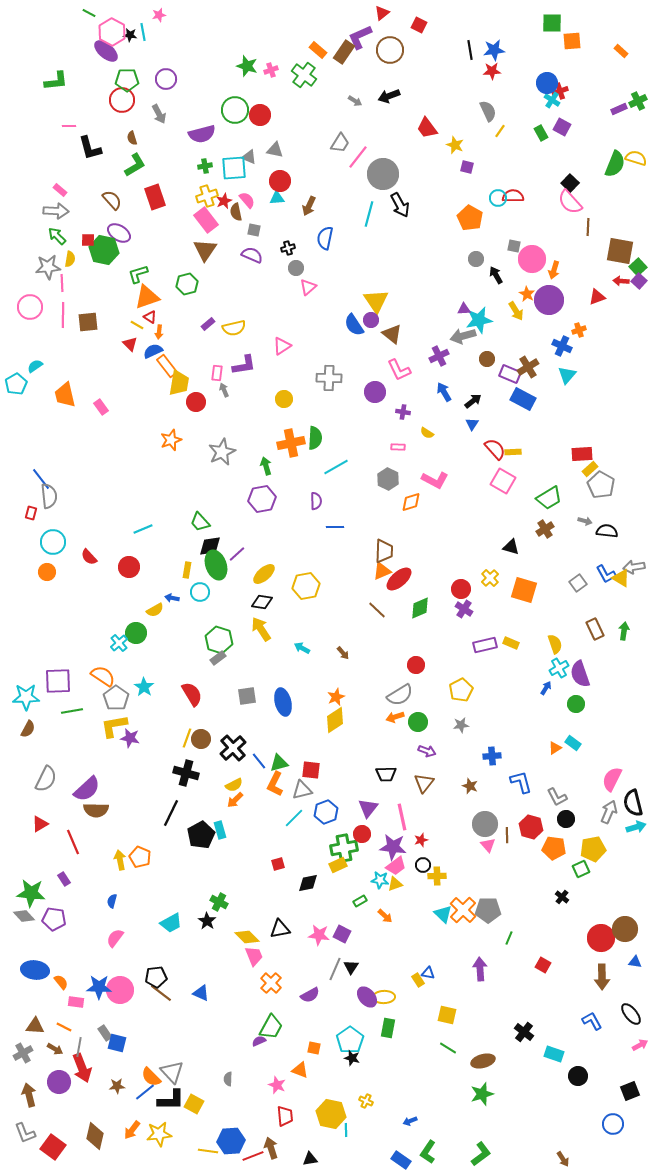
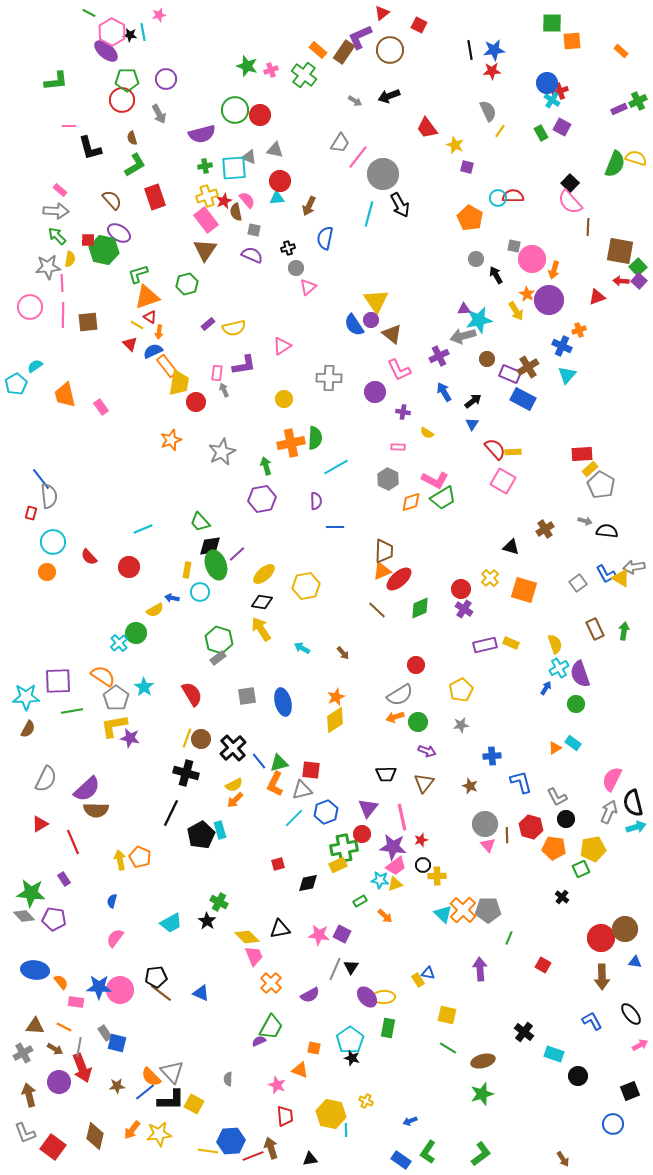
green trapezoid at (549, 498): moved 106 px left
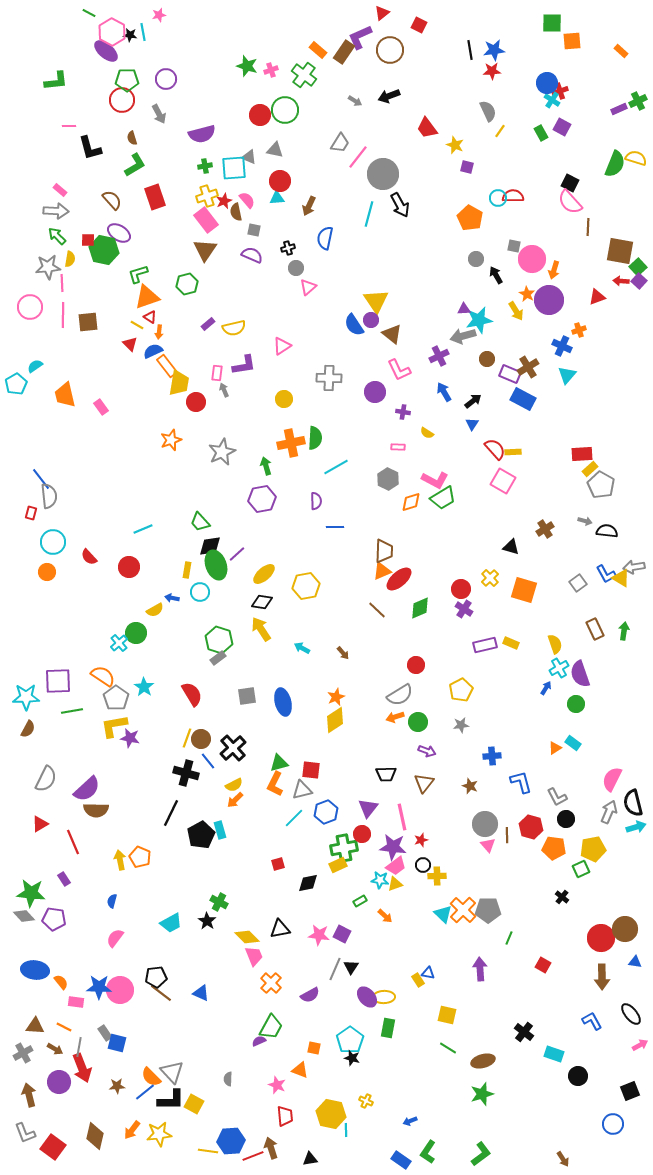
green circle at (235, 110): moved 50 px right
black square at (570, 183): rotated 18 degrees counterclockwise
blue line at (259, 761): moved 51 px left
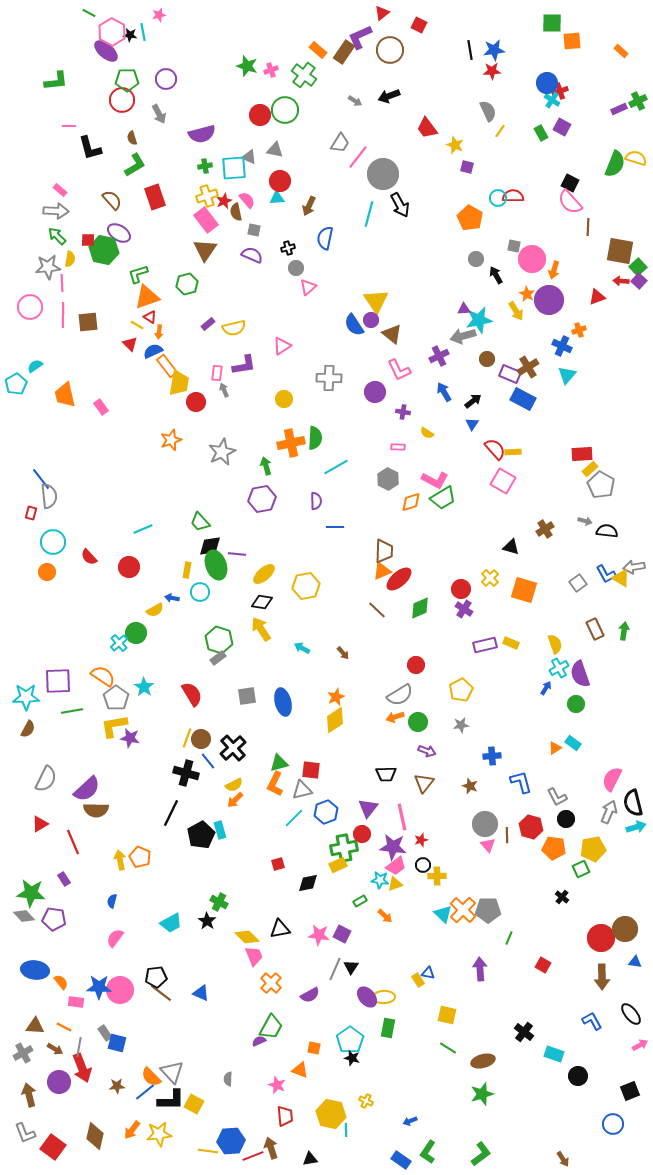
purple line at (237, 554): rotated 48 degrees clockwise
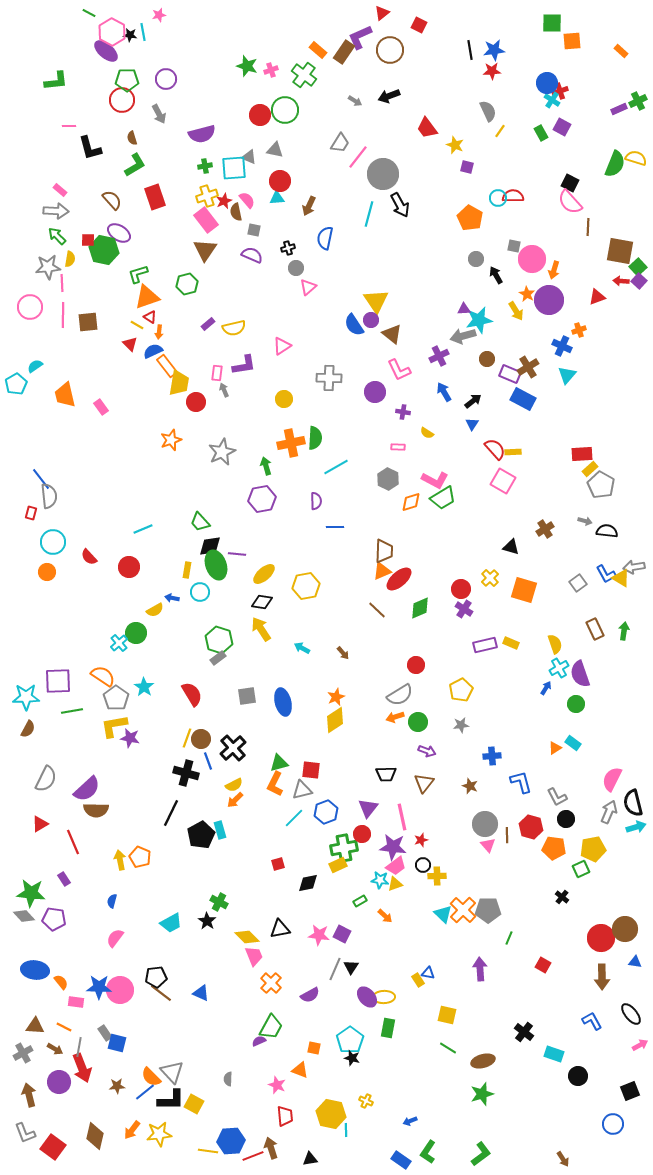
blue line at (208, 761): rotated 18 degrees clockwise
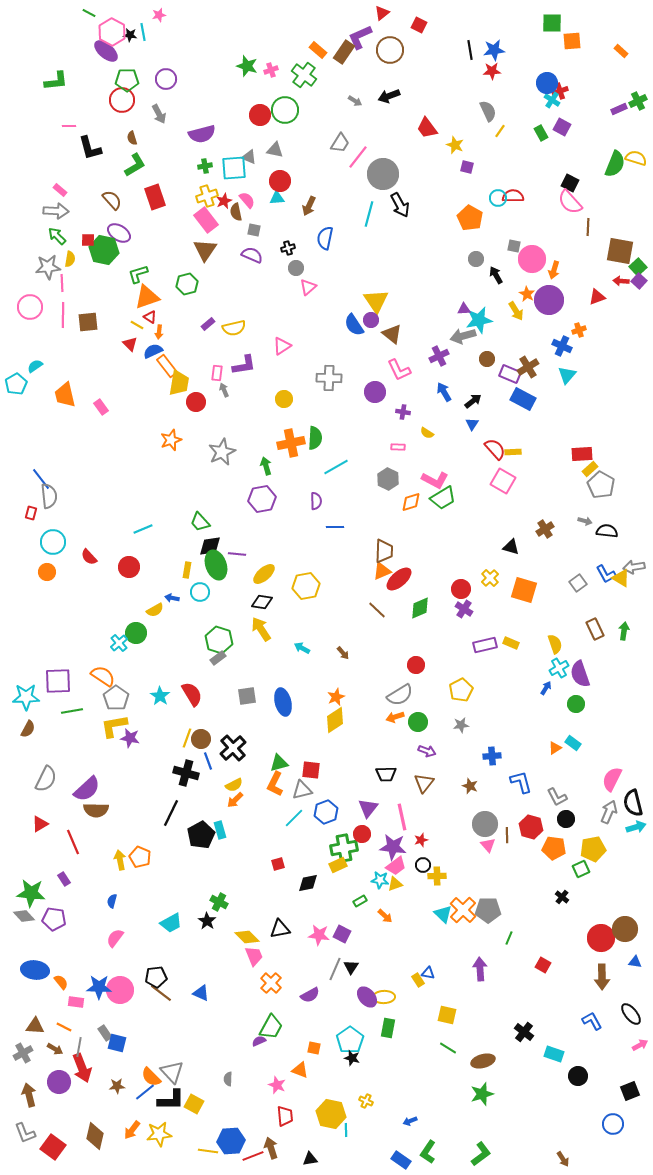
cyan star at (144, 687): moved 16 px right, 9 px down
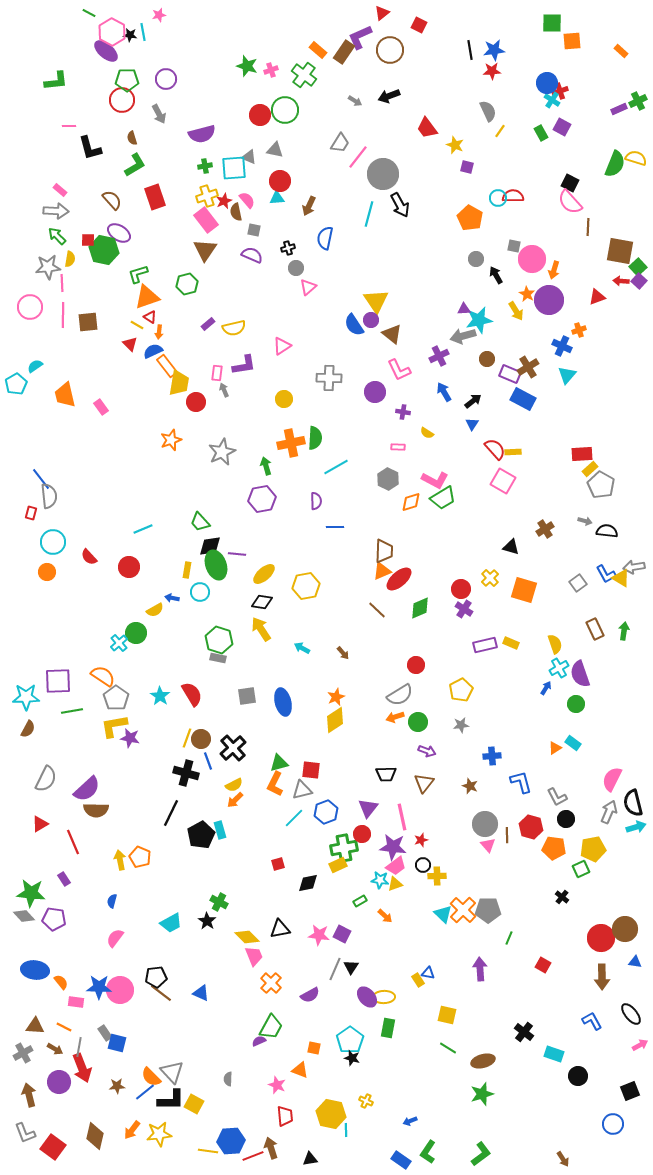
gray rectangle at (218, 658): rotated 49 degrees clockwise
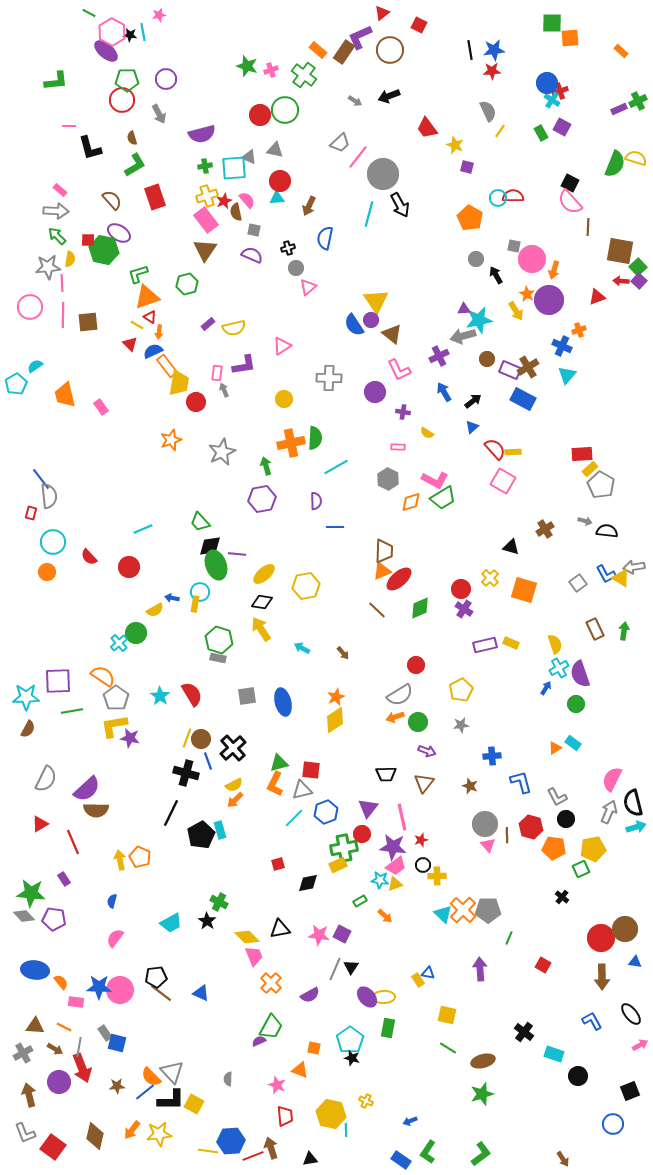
orange square at (572, 41): moved 2 px left, 3 px up
gray trapezoid at (340, 143): rotated 15 degrees clockwise
purple rectangle at (510, 374): moved 4 px up
blue triangle at (472, 424): moved 3 px down; rotated 16 degrees clockwise
yellow rectangle at (187, 570): moved 8 px right, 34 px down
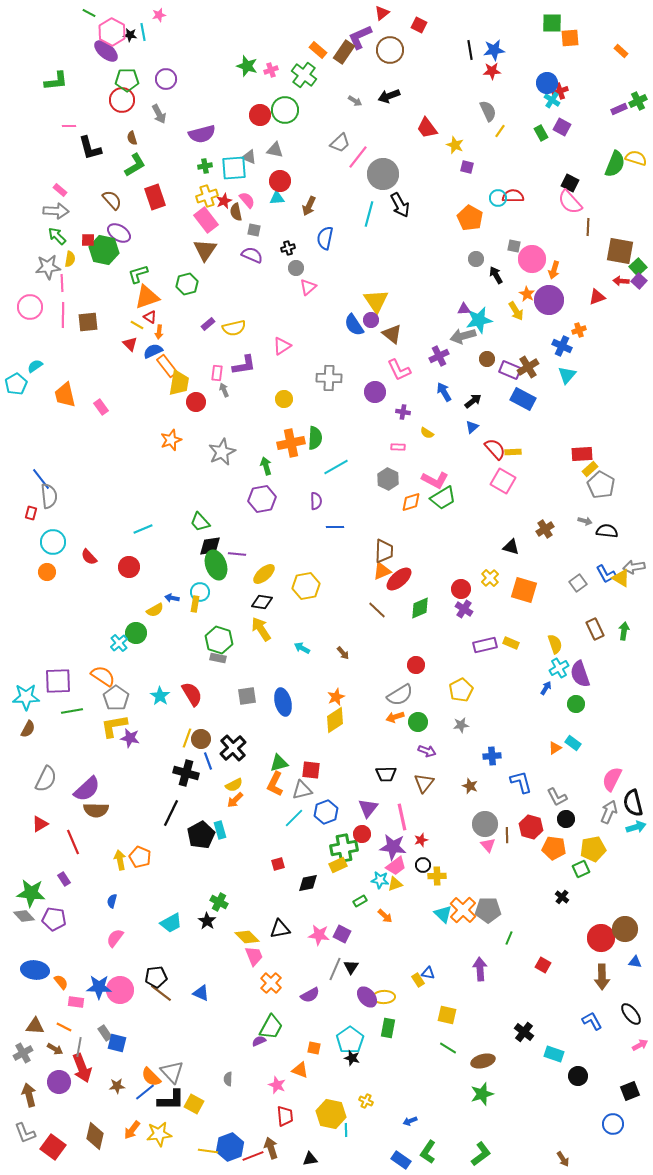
blue hexagon at (231, 1141): moved 1 px left, 6 px down; rotated 16 degrees counterclockwise
